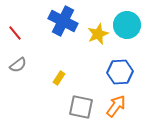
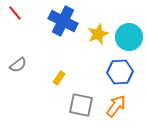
cyan circle: moved 2 px right, 12 px down
red line: moved 20 px up
gray square: moved 2 px up
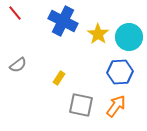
yellow star: rotated 15 degrees counterclockwise
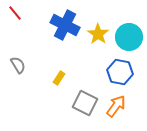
blue cross: moved 2 px right, 4 px down
gray semicircle: rotated 84 degrees counterclockwise
blue hexagon: rotated 15 degrees clockwise
gray square: moved 4 px right, 2 px up; rotated 15 degrees clockwise
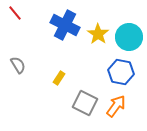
blue hexagon: moved 1 px right
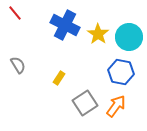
gray square: rotated 30 degrees clockwise
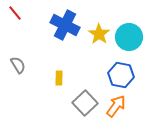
yellow star: moved 1 px right
blue hexagon: moved 3 px down
yellow rectangle: rotated 32 degrees counterclockwise
gray square: rotated 10 degrees counterclockwise
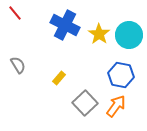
cyan circle: moved 2 px up
yellow rectangle: rotated 40 degrees clockwise
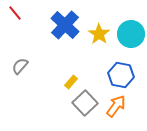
blue cross: rotated 16 degrees clockwise
cyan circle: moved 2 px right, 1 px up
gray semicircle: moved 2 px right, 1 px down; rotated 108 degrees counterclockwise
yellow rectangle: moved 12 px right, 4 px down
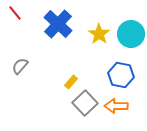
blue cross: moved 7 px left, 1 px up
orange arrow: rotated 125 degrees counterclockwise
